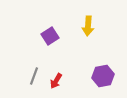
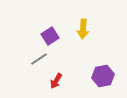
yellow arrow: moved 5 px left, 3 px down
gray line: moved 5 px right, 17 px up; rotated 36 degrees clockwise
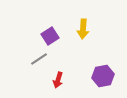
red arrow: moved 2 px right, 1 px up; rotated 14 degrees counterclockwise
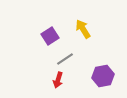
yellow arrow: rotated 144 degrees clockwise
gray line: moved 26 px right
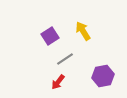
yellow arrow: moved 2 px down
red arrow: moved 2 px down; rotated 21 degrees clockwise
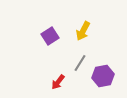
yellow arrow: rotated 120 degrees counterclockwise
gray line: moved 15 px right, 4 px down; rotated 24 degrees counterclockwise
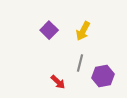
purple square: moved 1 px left, 6 px up; rotated 12 degrees counterclockwise
gray line: rotated 18 degrees counterclockwise
red arrow: rotated 84 degrees counterclockwise
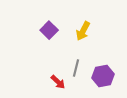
gray line: moved 4 px left, 5 px down
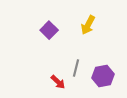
yellow arrow: moved 5 px right, 6 px up
